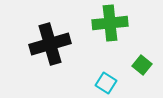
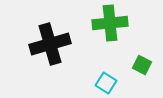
green square: rotated 12 degrees counterclockwise
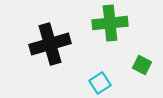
cyan square: moved 6 px left; rotated 25 degrees clockwise
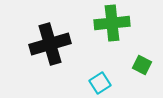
green cross: moved 2 px right
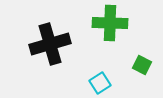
green cross: moved 2 px left; rotated 8 degrees clockwise
